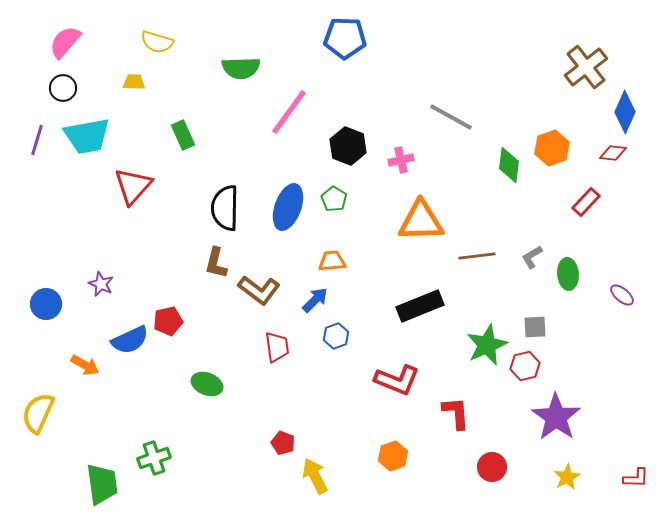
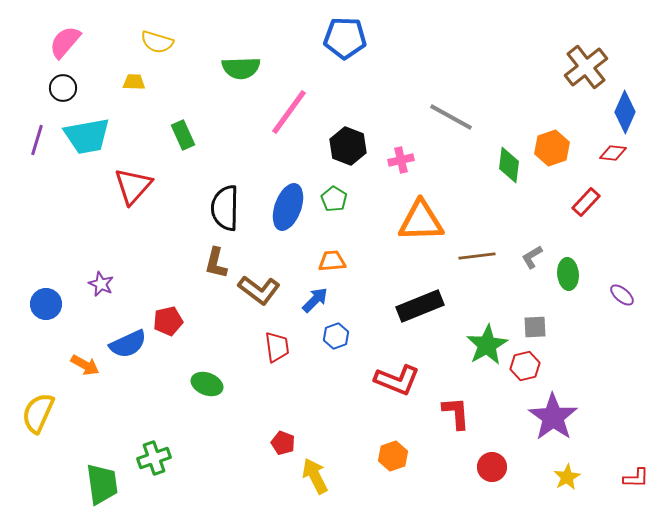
blue semicircle at (130, 340): moved 2 px left, 4 px down
green star at (487, 345): rotated 6 degrees counterclockwise
purple star at (556, 417): moved 3 px left
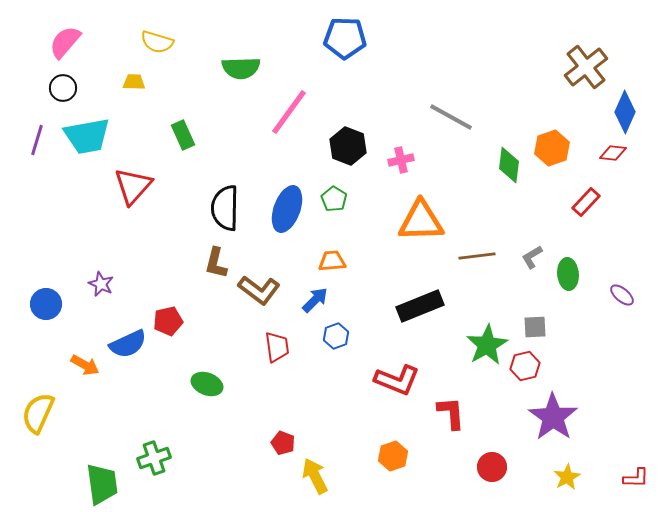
blue ellipse at (288, 207): moved 1 px left, 2 px down
red L-shape at (456, 413): moved 5 px left
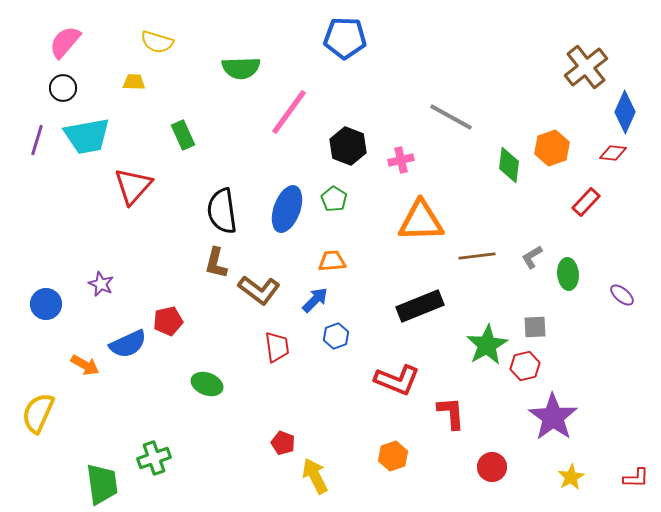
black semicircle at (225, 208): moved 3 px left, 3 px down; rotated 9 degrees counterclockwise
yellow star at (567, 477): moved 4 px right
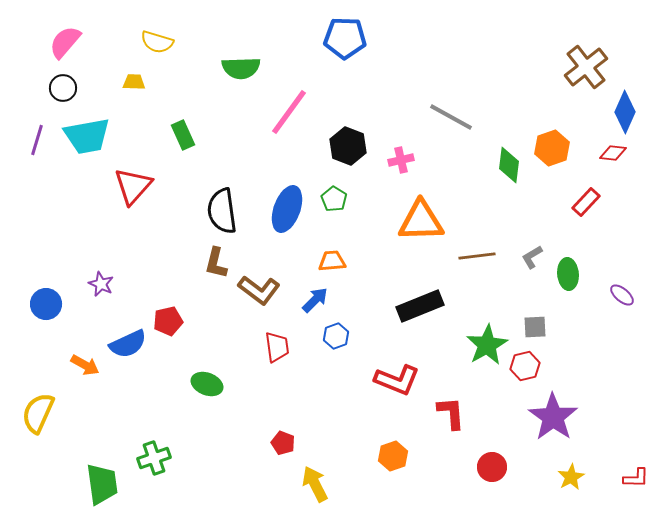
yellow arrow at (315, 476): moved 8 px down
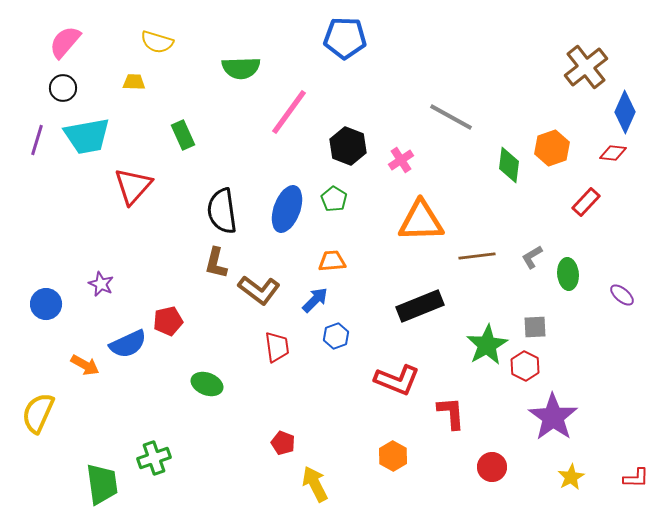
pink cross at (401, 160): rotated 20 degrees counterclockwise
red hexagon at (525, 366): rotated 20 degrees counterclockwise
orange hexagon at (393, 456): rotated 12 degrees counterclockwise
